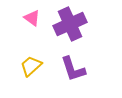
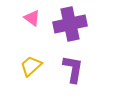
purple cross: rotated 12 degrees clockwise
purple L-shape: rotated 152 degrees counterclockwise
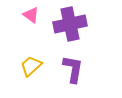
pink triangle: moved 1 px left, 3 px up
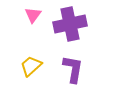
pink triangle: moved 2 px right; rotated 30 degrees clockwise
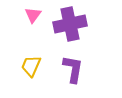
yellow trapezoid: rotated 25 degrees counterclockwise
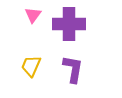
purple cross: moved 1 px left; rotated 12 degrees clockwise
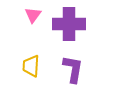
yellow trapezoid: rotated 20 degrees counterclockwise
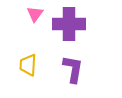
pink triangle: moved 2 px right, 1 px up
yellow trapezoid: moved 3 px left, 1 px up
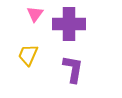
yellow trapezoid: moved 10 px up; rotated 20 degrees clockwise
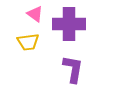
pink triangle: rotated 30 degrees counterclockwise
yellow trapezoid: moved 13 px up; rotated 120 degrees counterclockwise
